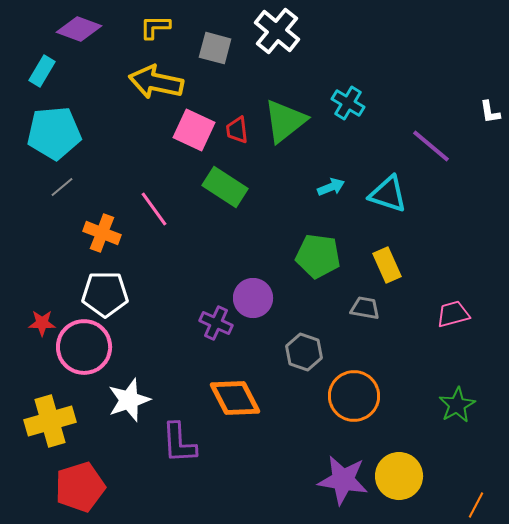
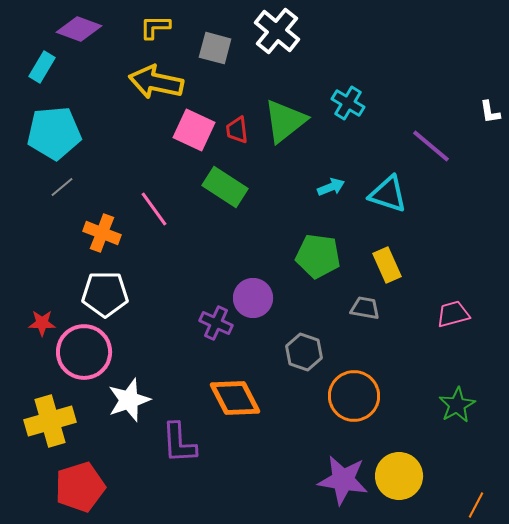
cyan rectangle: moved 4 px up
pink circle: moved 5 px down
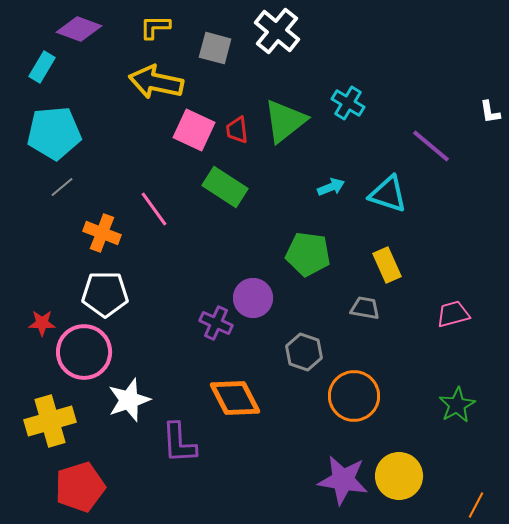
green pentagon: moved 10 px left, 2 px up
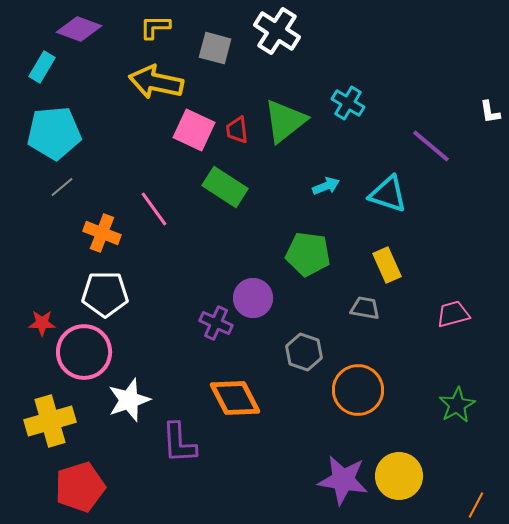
white cross: rotated 6 degrees counterclockwise
cyan arrow: moved 5 px left, 1 px up
orange circle: moved 4 px right, 6 px up
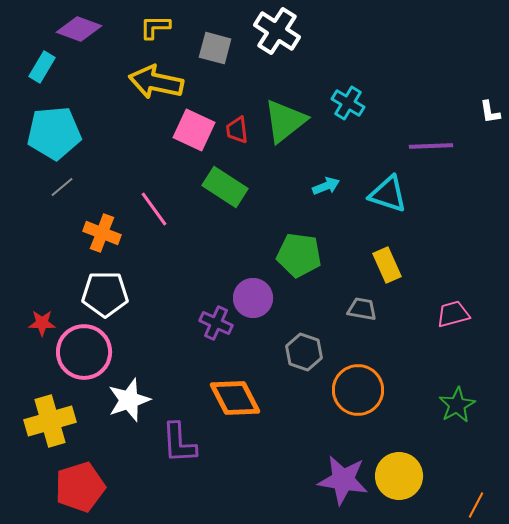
purple line: rotated 42 degrees counterclockwise
green pentagon: moved 9 px left, 1 px down
gray trapezoid: moved 3 px left, 1 px down
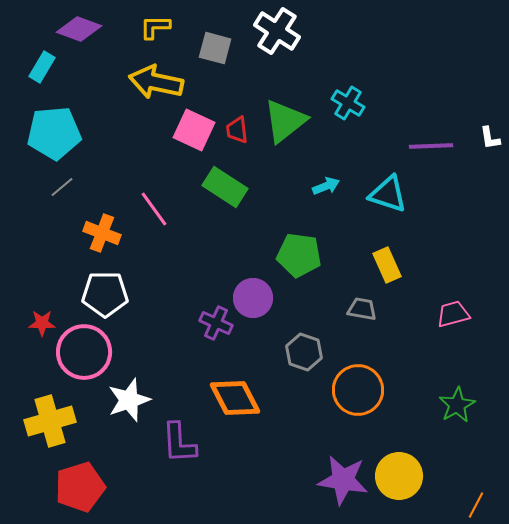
white L-shape: moved 26 px down
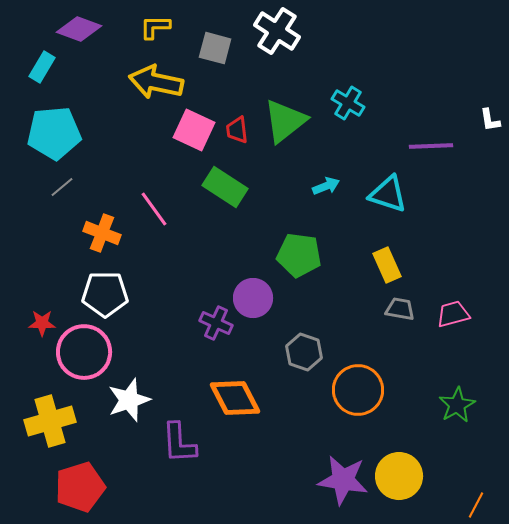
white L-shape: moved 18 px up
gray trapezoid: moved 38 px right
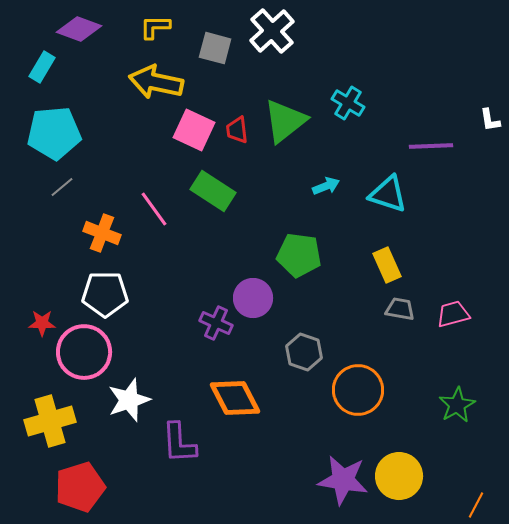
white cross: moved 5 px left; rotated 15 degrees clockwise
green rectangle: moved 12 px left, 4 px down
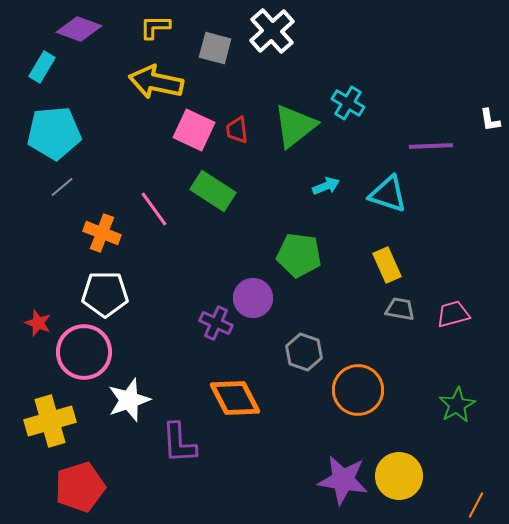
green triangle: moved 10 px right, 5 px down
red star: moved 4 px left; rotated 20 degrees clockwise
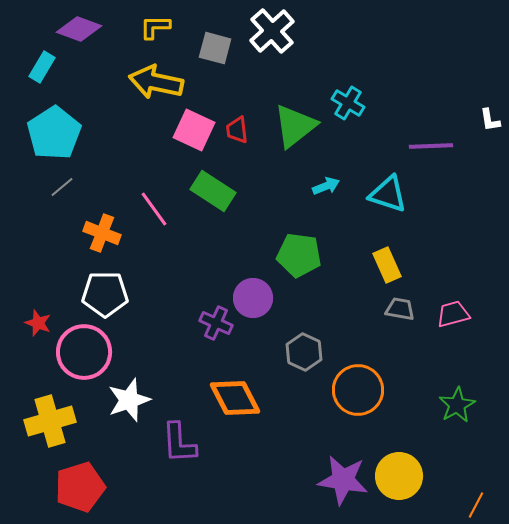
cyan pentagon: rotated 28 degrees counterclockwise
gray hexagon: rotated 6 degrees clockwise
